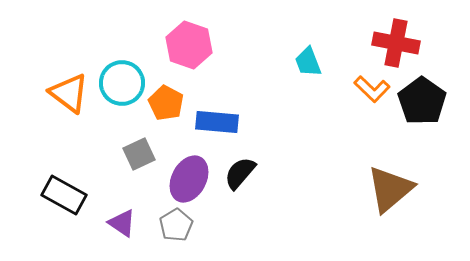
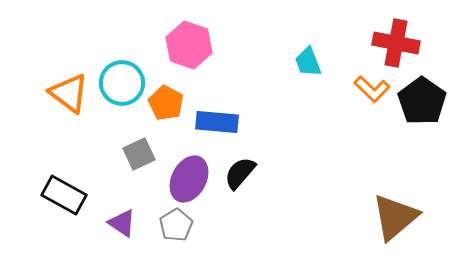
brown triangle: moved 5 px right, 28 px down
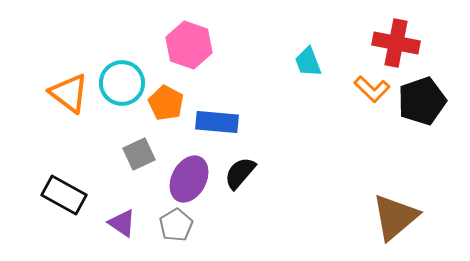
black pentagon: rotated 18 degrees clockwise
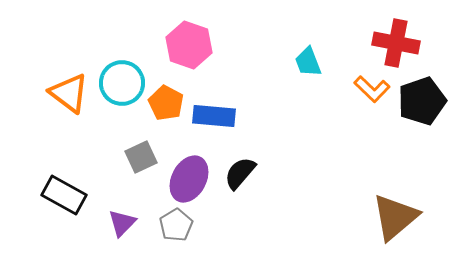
blue rectangle: moved 3 px left, 6 px up
gray square: moved 2 px right, 3 px down
purple triangle: rotated 40 degrees clockwise
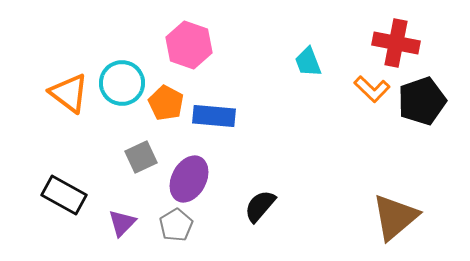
black semicircle: moved 20 px right, 33 px down
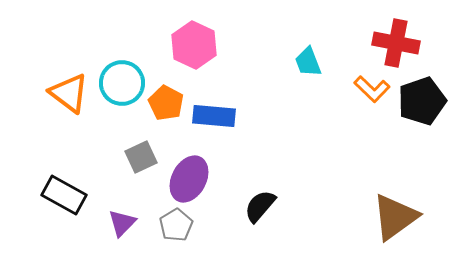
pink hexagon: moved 5 px right; rotated 6 degrees clockwise
brown triangle: rotated 4 degrees clockwise
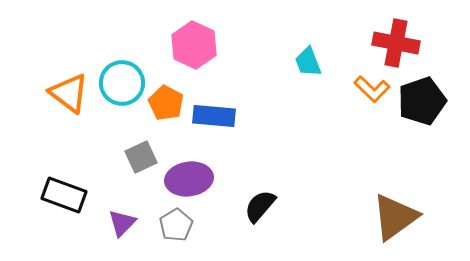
purple ellipse: rotated 54 degrees clockwise
black rectangle: rotated 9 degrees counterclockwise
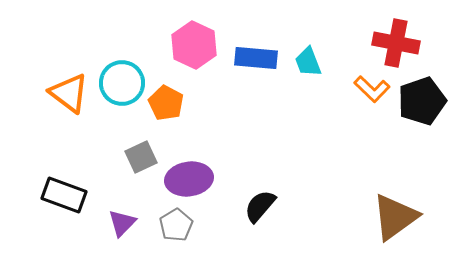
blue rectangle: moved 42 px right, 58 px up
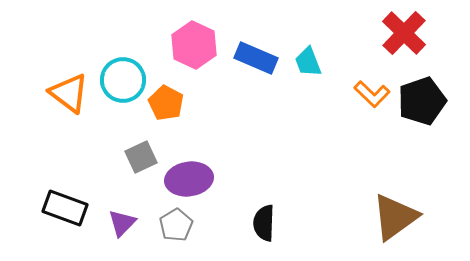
red cross: moved 8 px right, 10 px up; rotated 33 degrees clockwise
blue rectangle: rotated 18 degrees clockwise
cyan circle: moved 1 px right, 3 px up
orange L-shape: moved 5 px down
black rectangle: moved 1 px right, 13 px down
black semicircle: moved 4 px right, 17 px down; rotated 39 degrees counterclockwise
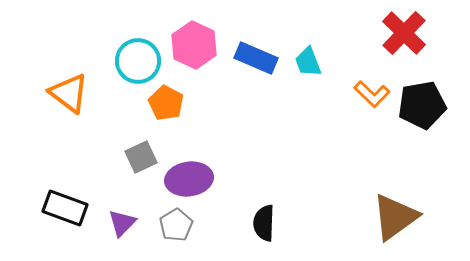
cyan circle: moved 15 px right, 19 px up
black pentagon: moved 4 px down; rotated 9 degrees clockwise
